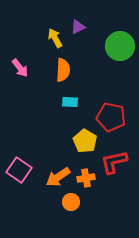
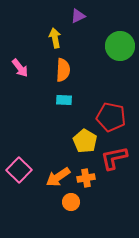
purple triangle: moved 11 px up
yellow arrow: rotated 18 degrees clockwise
cyan rectangle: moved 6 px left, 2 px up
red L-shape: moved 4 px up
pink square: rotated 10 degrees clockwise
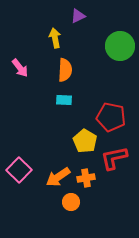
orange semicircle: moved 2 px right
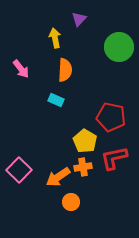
purple triangle: moved 1 px right, 3 px down; rotated 21 degrees counterclockwise
green circle: moved 1 px left, 1 px down
pink arrow: moved 1 px right, 1 px down
cyan rectangle: moved 8 px left; rotated 21 degrees clockwise
orange cross: moved 3 px left, 11 px up
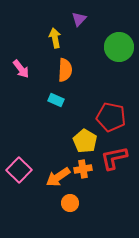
orange cross: moved 2 px down
orange circle: moved 1 px left, 1 px down
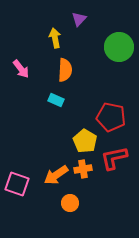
pink square: moved 2 px left, 14 px down; rotated 25 degrees counterclockwise
orange arrow: moved 2 px left, 2 px up
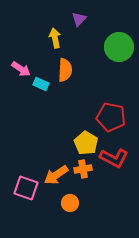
pink arrow: rotated 18 degrees counterclockwise
cyan rectangle: moved 15 px left, 16 px up
yellow pentagon: moved 1 px right, 2 px down
red L-shape: rotated 140 degrees counterclockwise
pink square: moved 9 px right, 4 px down
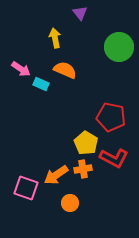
purple triangle: moved 1 px right, 6 px up; rotated 21 degrees counterclockwise
orange semicircle: rotated 70 degrees counterclockwise
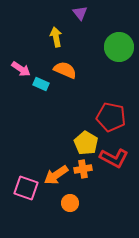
yellow arrow: moved 1 px right, 1 px up
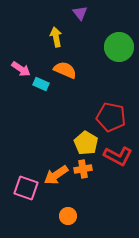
red L-shape: moved 4 px right, 2 px up
orange circle: moved 2 px left, 13 px down
